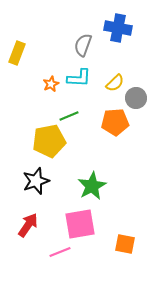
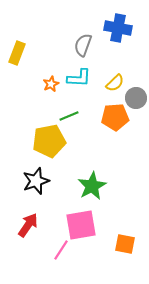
orange pentagon: moved 5 px up
pink square: moved 1 px right, 1 px down
pink line: moved 1 px right, 2 px up; rotated 35 degrees counterclockwise
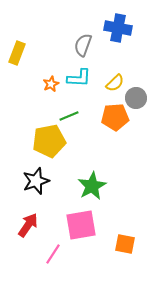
pink line: moved 8 px left, 4 px down
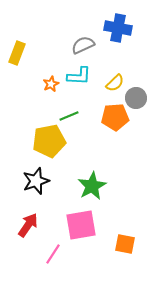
gray semicircle: rotated 45 degrees clockwise
cyan L-shape: moved 2 px up
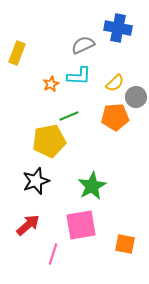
gray circle: moved 1 px up
red arrow: rotated 15 degrees clockwise
pink line: rotated 15 degrees counterclockwise
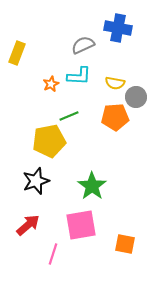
yellow semicircle: rotated 54 degrees clockwise
green star: rotated 8 degrees counterclockwise
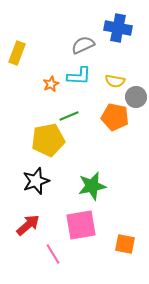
yellow semicircle: moved 2 px up
orange pentagon: rotated 16 degrees clockwise
yellow pentagon: moved 1 px left, 1 px up
green star: rotated 24 degrees clockwise
pink line: rotated 50 degrees counterclockwise
